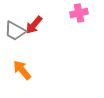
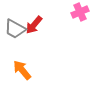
pink cross: moved 1 px right, 1 px up; rotated 12 degrees counterclockwise
gray trapezoid: moved 2 px up
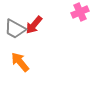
orange arrow: moved 2 px left, 8 px up
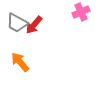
pink cross: moved 1 px right
gray trapezoid: moved 2 px right, 6 px up
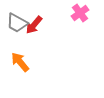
pink cross: moved 1 px left, 1 px down; rotated 12 degrees counterclockwise
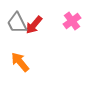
pink cross: moved 8 px left, 8 px down
gray trapezoid: rotated 35 degrees clockwise
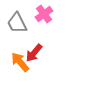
pink cross: moved 28 px left, 7 px up
red arrow: moved 28 px down
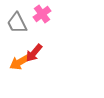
pink cross: moved 2 px left
orange arrow: rotated 80 degrees counterclockwise
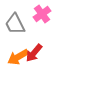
gray trapezoid: moved 2 px left, 1 px down
orange arrow: moved 2 px left, 5 px up
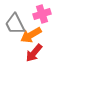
pink cross: rotated 18 degrees clockwise
orange arrow: moved 13 px right, 22 px up
